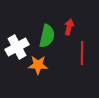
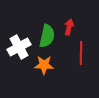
white cross: moved 2 px right
red line: moved 1 px left
orange star: moved 6 px right
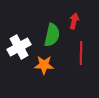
red arrow: moved 5 px right, 6 px up
green semicircle: moved 5 px right, 1 px up
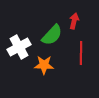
green semicircle: rotated 30 degrees clockwise
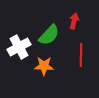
green semicircle: moved 3 px left
red line: moved 2 px down
orange star: moved 1 px down
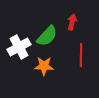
red arrow: moved 2 px left, 1 px down
green semicircle: moved 2 px left, 1 px down
